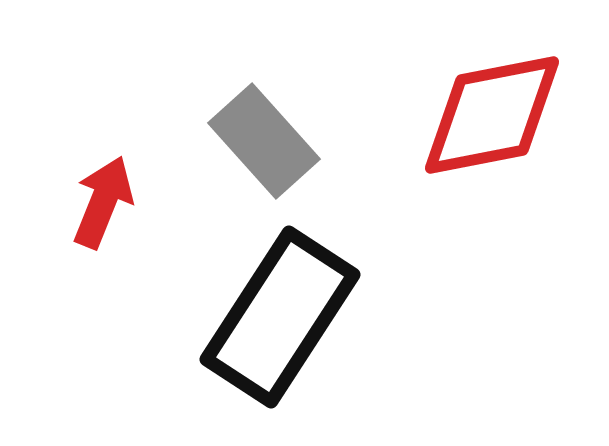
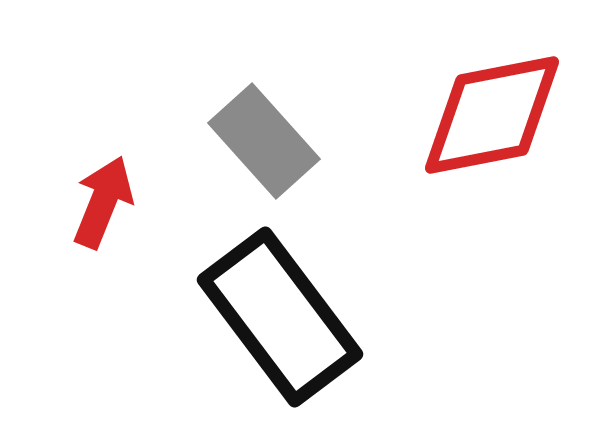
black rectangle: rotated 70 degrees counterclockwise
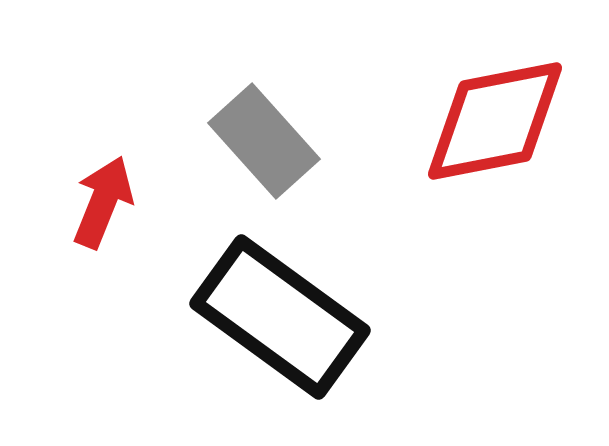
red diamond: moved 3 px right, 6 px down
black rectangle: rotated 17 degrees counterclockwise
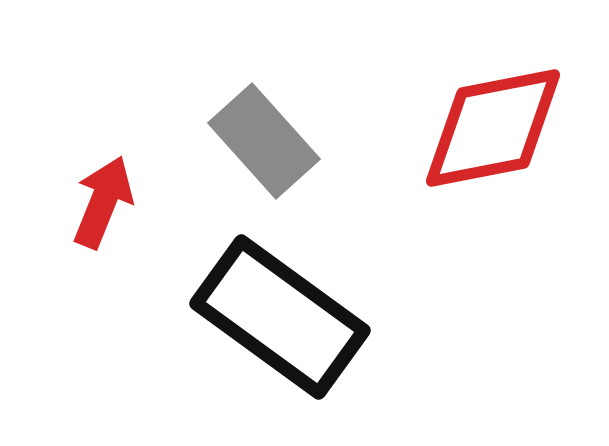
red diamond: moved 2 px left, 7 px down
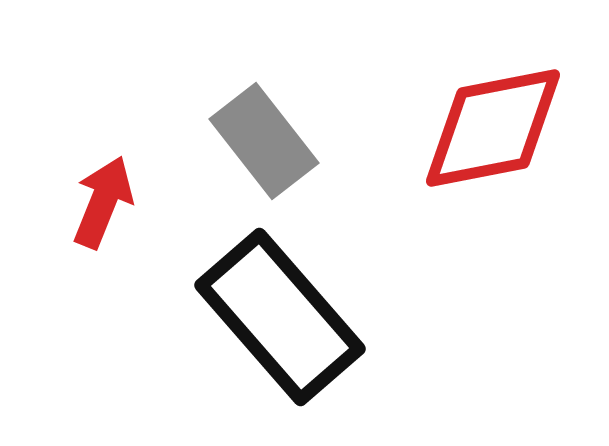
gray rectangle: rotated 4 degrees clockwise
black rectangle: rotated 13 degrees clockwise
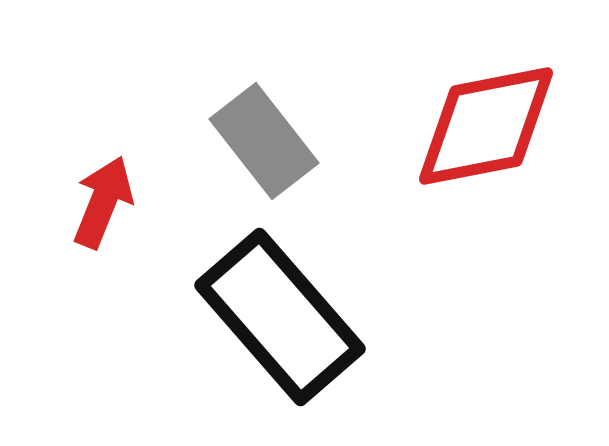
red diamond: moved 7 px left, 2 px up
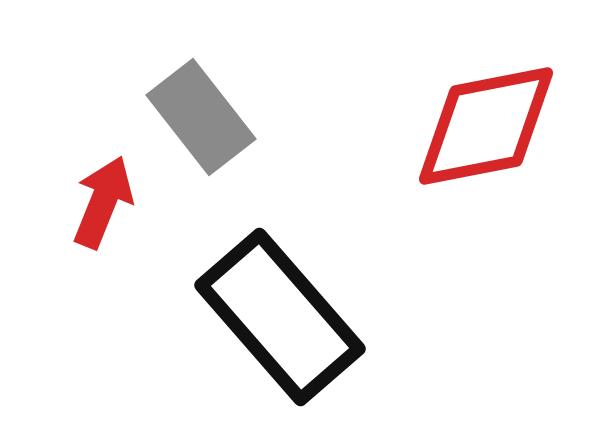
gray rectangle: moved 63 px left, 24 px up
